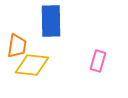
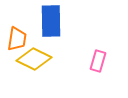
orange trapezoid: moved 7 px up
yellow diamond: moved 2 px right, 6 px up; rotated 20 degrees clockwise
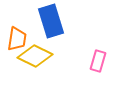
blue rectangle: rotated 16 degrees counterclockwise
yellow diamond: moved 1 px right, 3 px up
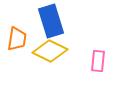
yellow diamond: moved 15 px right, 5 px up
pink rectangle: rotated 10 degrees counterclockwise
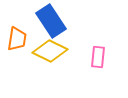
blue rectangle: rotated 16 degrees counterclockwise
pink rectangle: moved 4 px up
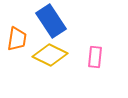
yellow diamond: moved 4 px down
pink rectangle: moved 3 px left
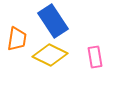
blue rectangle: moved 2 px right
pink rectangle: rotated 15 degrees counterclockwise
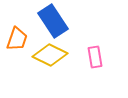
orange trapezoid: rotated 10 degrees clockwise
